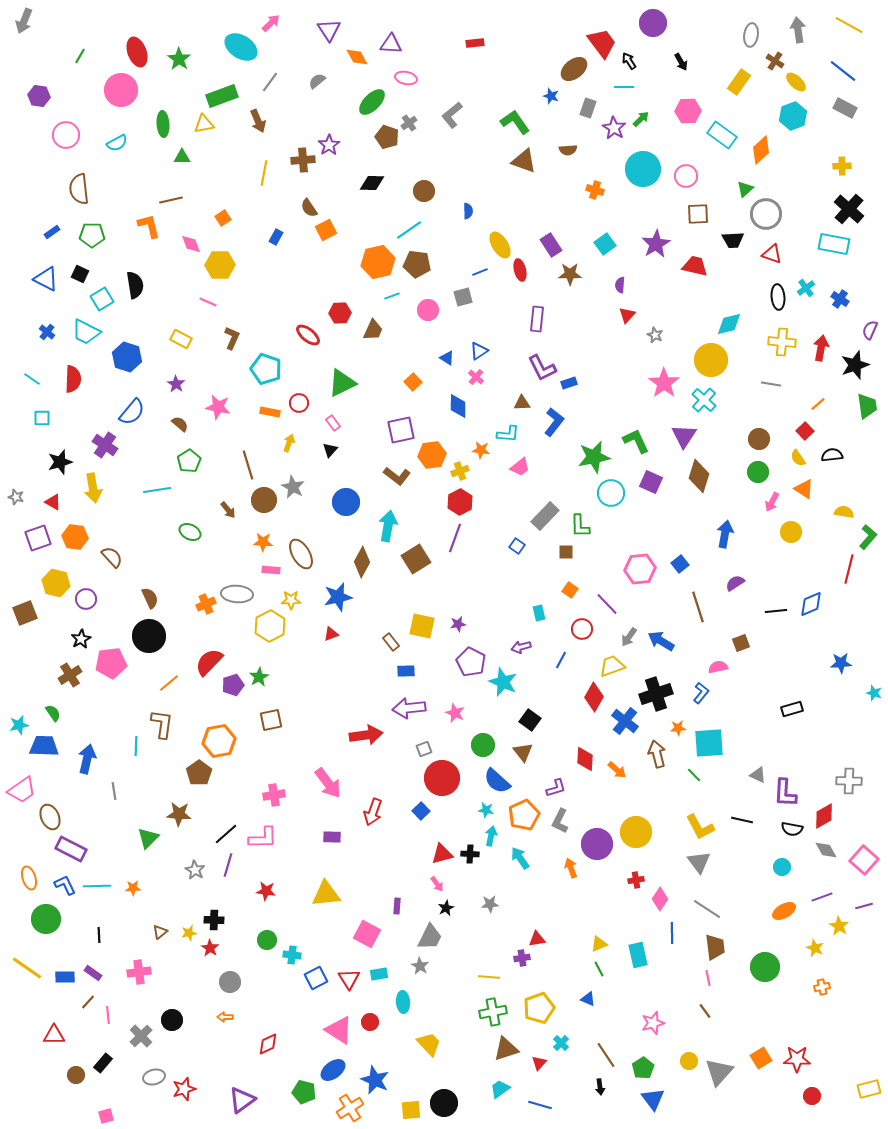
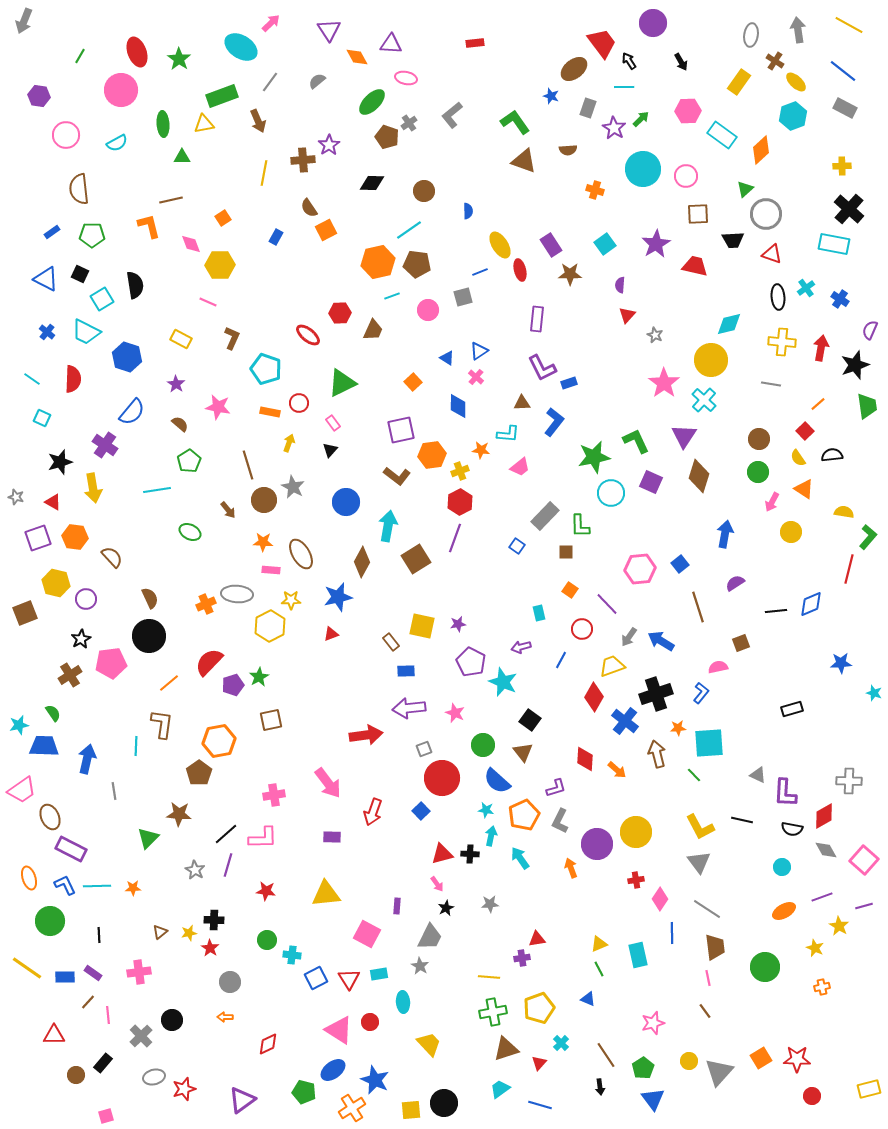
cyan square at (42, 418): rotated 24 degrees clockwise
green circle at (46, 919): moved 4 px right, 2 px down
orange cross at (350, 1108): moved 2 px right
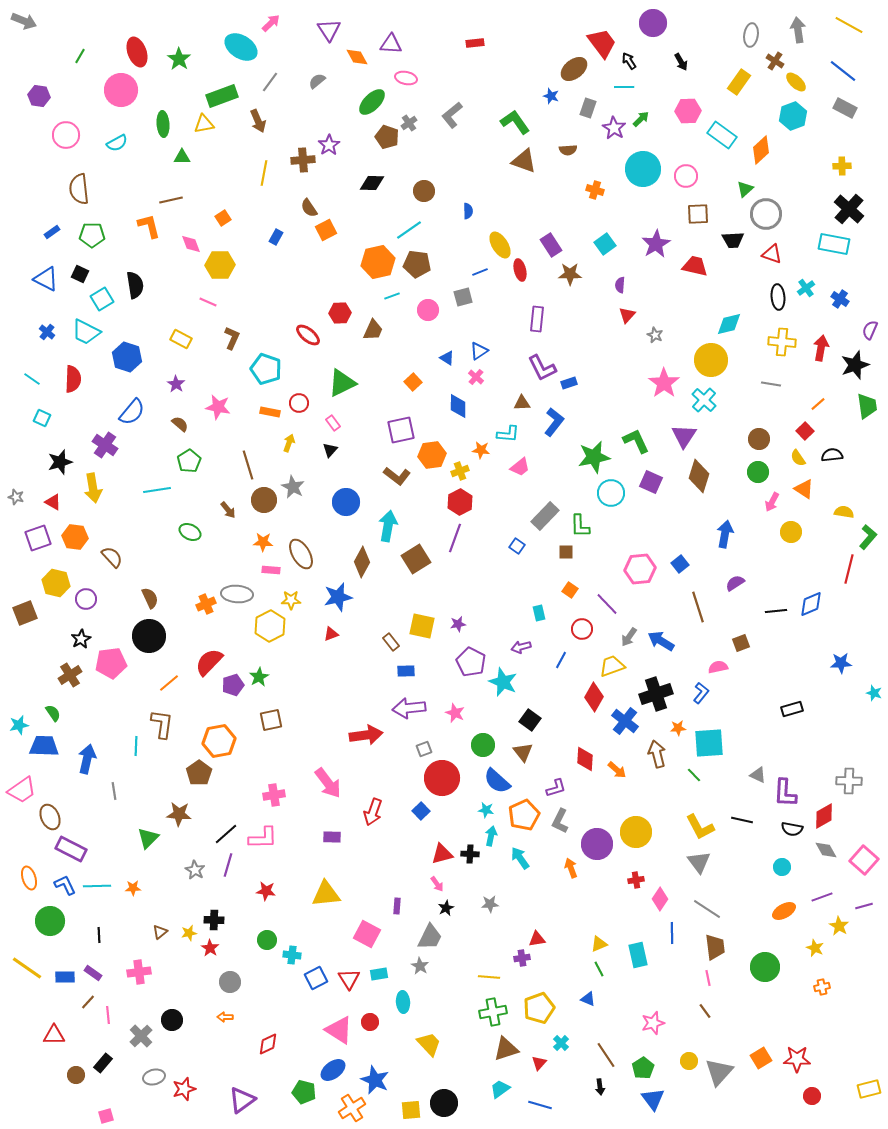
gray arrow at (24, 21): rotated 90 degrees counterclockwise
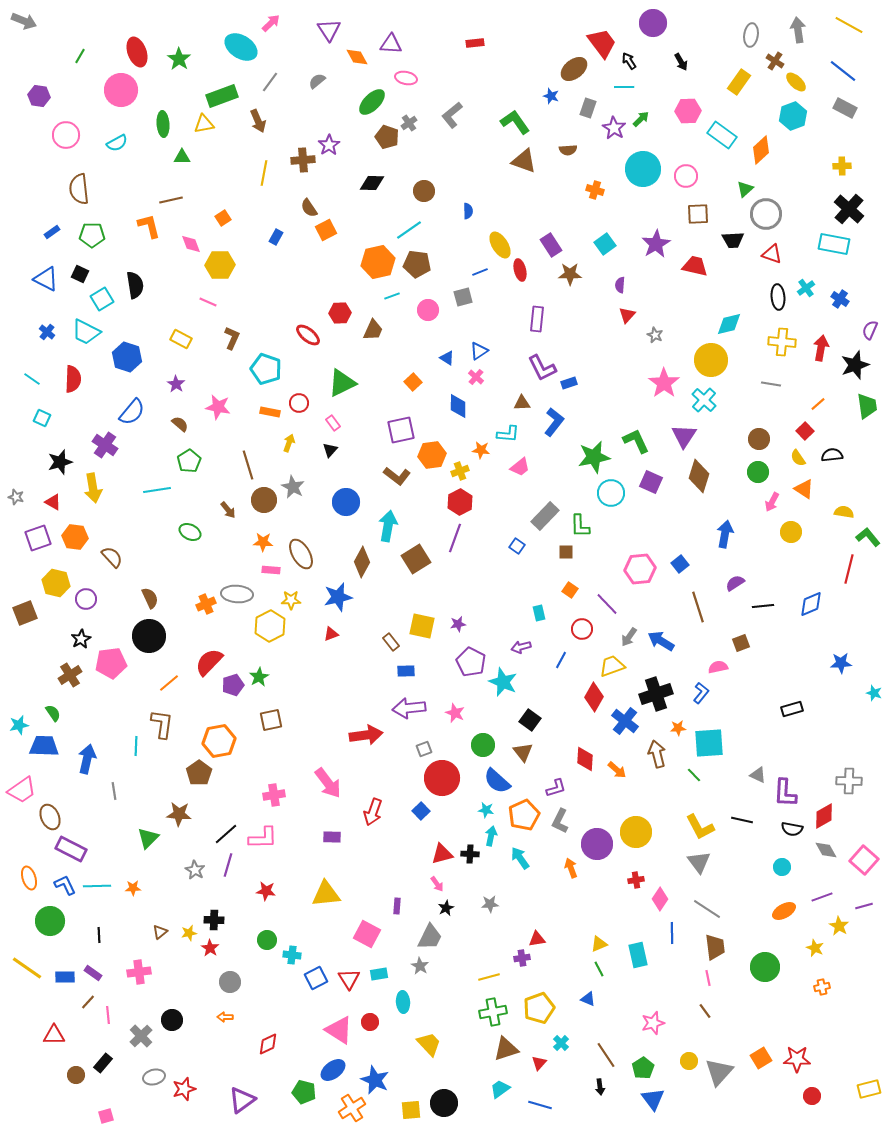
green L-shape at (868, 537): rotated 80 degrees counterclockwise
black line at (776, 611): moved 13 px left, 5 px up
yellow line at (489, 977): rotated 20 degrees counterclockwise
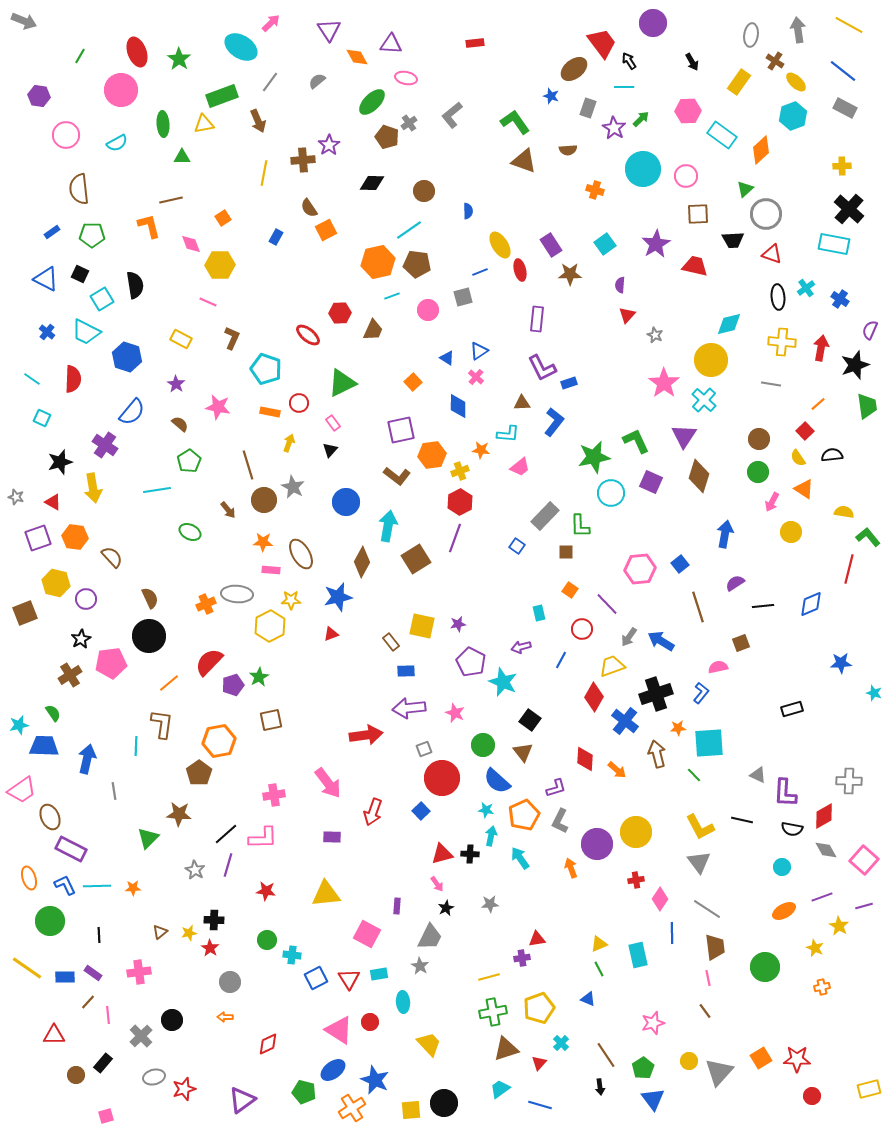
black arrow at (681, 62): moved 11 px right
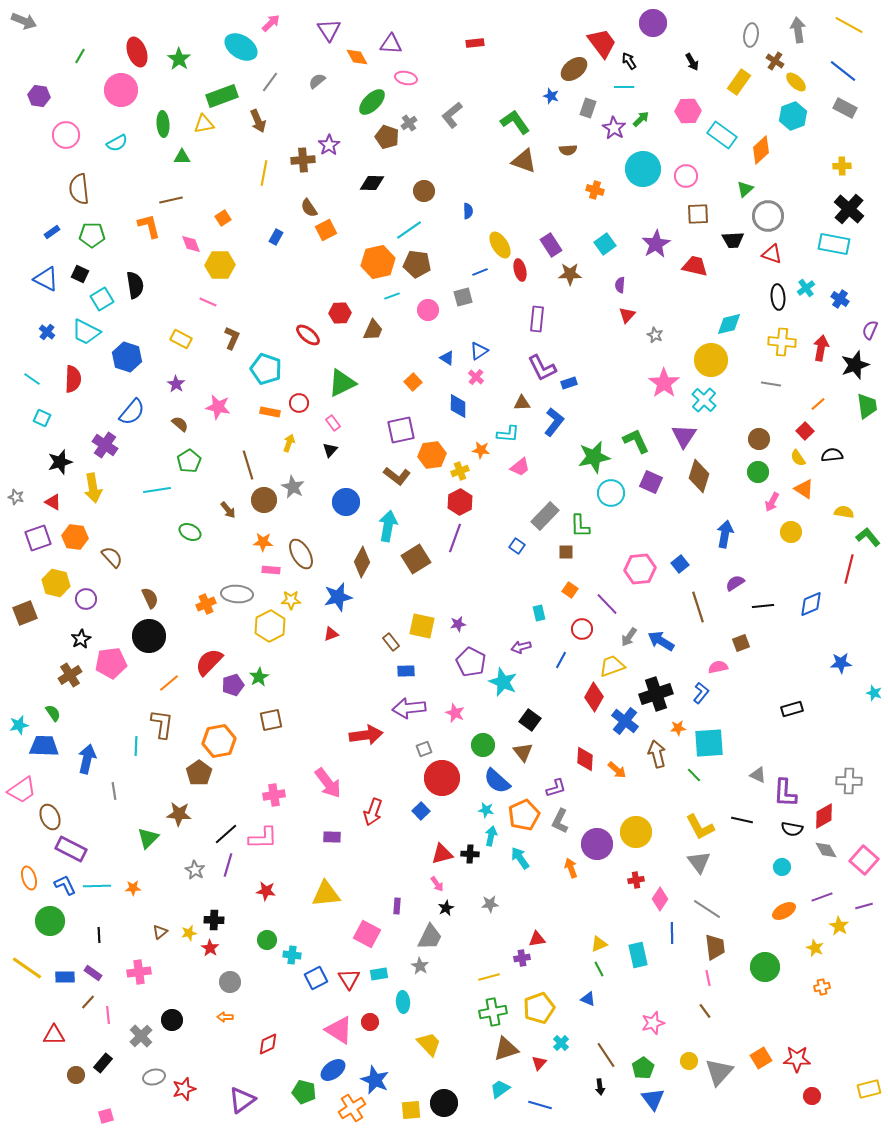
gray circle at (766, 214): moved 2 px right, 2 px down
